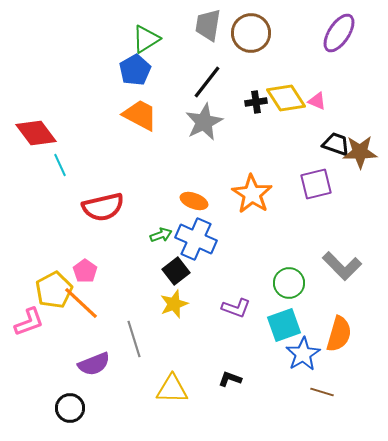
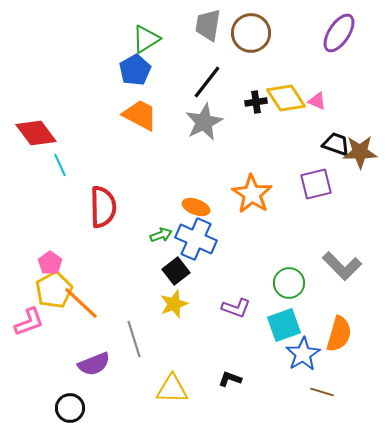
orange ellipse: moved 2 px right, 6 px down
red semicircle: rotated 78 degrees counterclockwise
pink pentagon: moved 35 px left, 8 px up
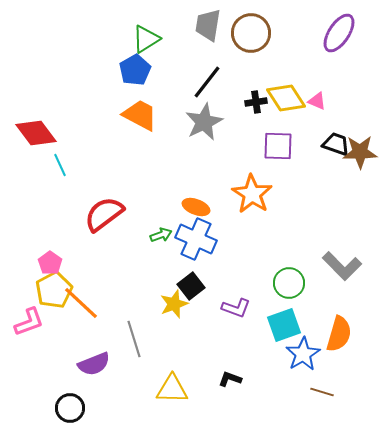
purple square: moved 38 px left, 38 px up; rotated 16 degrees clockwise
red semicircle: moved 1 px right, 7 px down; rotated 126 degrees counterclockwise
black square: moved 15 px right, 15 px down
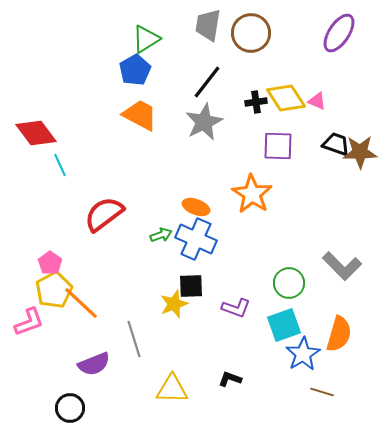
black square: rotated 36 degrees clockwise
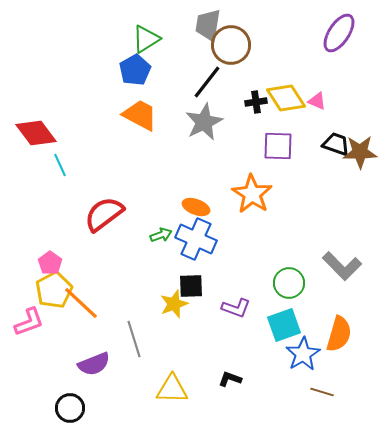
brown circle: moved 20 px left, 12 px down
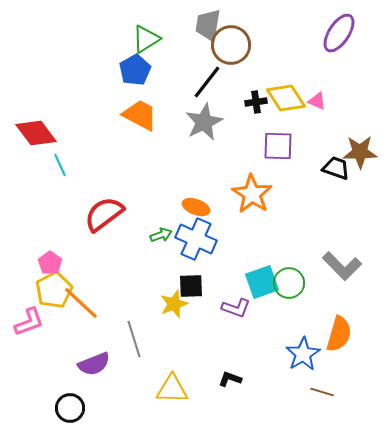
black trapezoid: moved 24 px down
cyan square: moved 22 px left, 43 px up
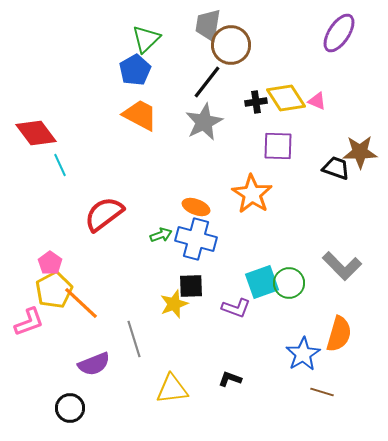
green triangle: rotated 12 degrees counterclockwise
blue cross: rotated 9 degrees counterclockwise
yellow triangle: rotated 8 degrees counterclockwise
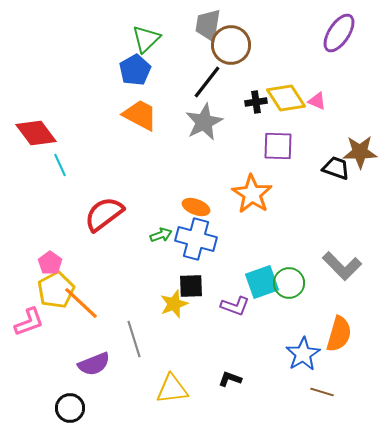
yellow pentagon: moved 2 px right
purple L-shape: moved 1 px left, 2 px up
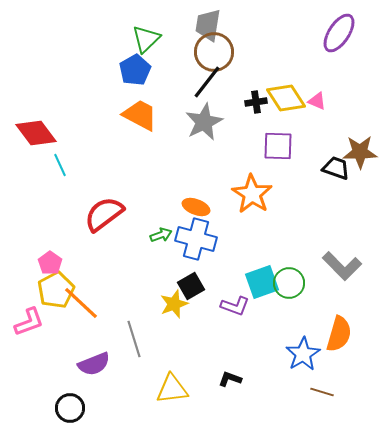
brown circle: moved 17 px left, 7 px down
black square: rotated 28 degrees counterclockwise
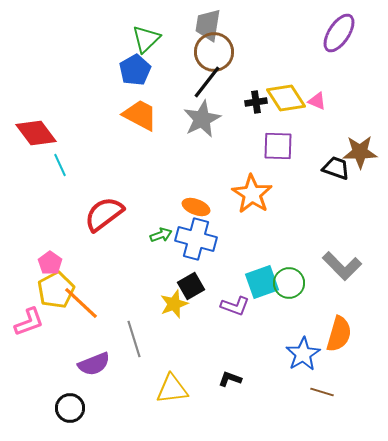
gray star: moved 2 px left, 3 px up
